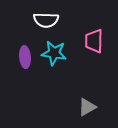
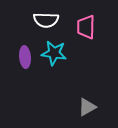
pink trapezoid: moved 8 px left, 14 px up
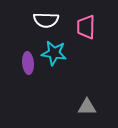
purple ellipse: moved 3 px right, 6 px down
gray triangle: rotated 30 degrees clockwise
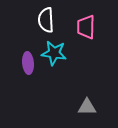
white semicircle: rotated 85 degrees clockwise
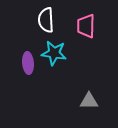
pink trapezoid: moved 1 px up
gray triangle: moved 2 px right, 6 px up
